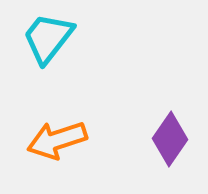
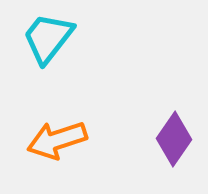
purple diamond: moved 4 px right
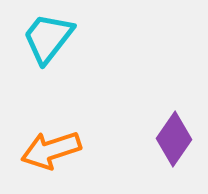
orange arrow: moved 6 px left, 10 px down
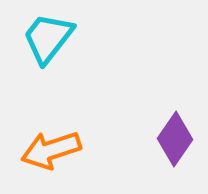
purple diamond: moved 1 px right
